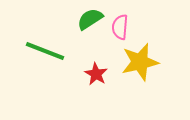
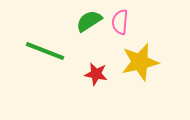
green semicircle: moved 1 px left, 2 px down
pink semicircle: moved 5 px up
red star: rotated 20 degrees counterclockwise
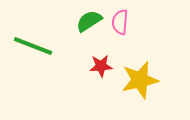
green line: moved 12 px left, 5 px up
yellow star: moved 18 px down
red star: moved 5 px right, 8 px up; rotated 15 degrees counterclockwise
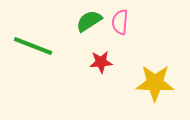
red star: moved 4 px up
yellow star: moved 15 px right, 3 px down; rotated 15 degrees clockwise
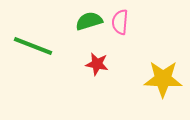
green semicircle: rotated 16 degrees clockwise
red star: moved 4 px left, 2 px down; rotated 15 degrees clockwise
yellow star: moved 8 px right, 4 px up
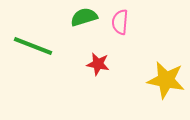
green semicircle: moved 5 px left, 4 px up
red star: moved 1 px right
yellow star: moved 3 px right, 1 px down; rotated 9 degrees clockwise
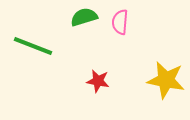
red star: moved 17 px down
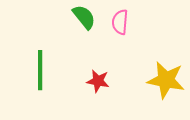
green semicircle: rotated 68 degrees clockwise
green line: moved 7 px right, 24 px down; rotated 69 degrees clockwise
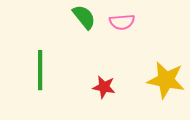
pink semicircle: moved 2 px right; rotated 100 degrees counterclockwise
red star: moved 6 px right, 6 px down
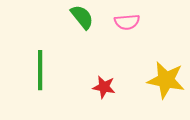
green semicircle: moved 2 px left
pink semicircle: moved 5 px right
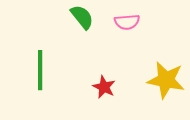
red star: rotated 15 degrees clockwise
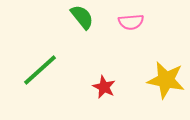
pink semicircle: moved 4 px right
green line: rotated 48 degrees clockwise
